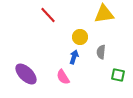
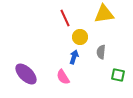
red line: moved 17 px right, 3 px down; rotated 18 degrees clockwise
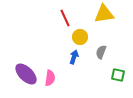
gray semicircle: rotated 16 degrees clockwise
pink semicircle: moved 13 px left, 1 px down; rotated 140 degrees counterclockwise
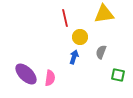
red line: rotated 12 degrees clockwise
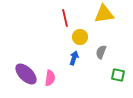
blue arrow: moved 1 px down
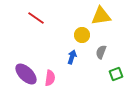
yellow triangle: moved 3 px left, 2 px down
red line: moved 29 px left; rotated 42 degrees counterclockwise
yellow circle: moved 2 px right, 2 px up
blue arrow: moved 2 px left, 1 px up
green square: moved 2 px left, 1 px up; rotated 32 degrees counterclockwise
